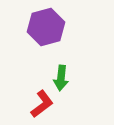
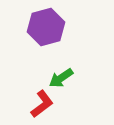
green arrow: rotated 50 degrees clockwise
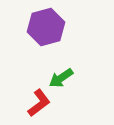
red L-shape: moved 3 px left, 1 px up
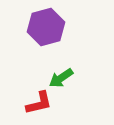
red L-shape: rotated 24 degrees clockwise
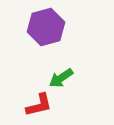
red L-shape: moved 2 px down
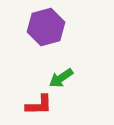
red L-shape: rotated 12 degrees clockwise
